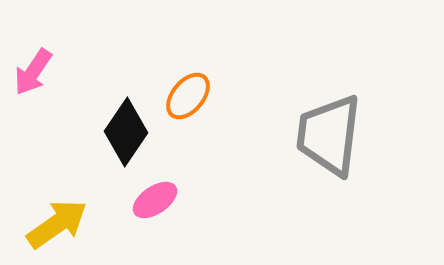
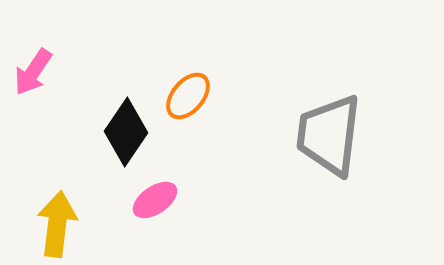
yellow arrow: rotated 48 degrees counterclockwise
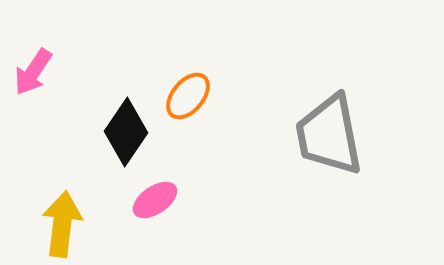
gray trapezoid: rotated 18 degrees counterclockwise
yellow arrow: moved 5 px right
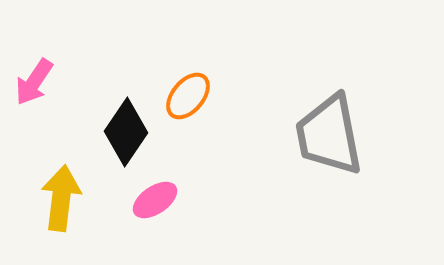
pink arrow: moved 1 px right, 10 px down
yellow arrow: moved 1 px left, 26 px up
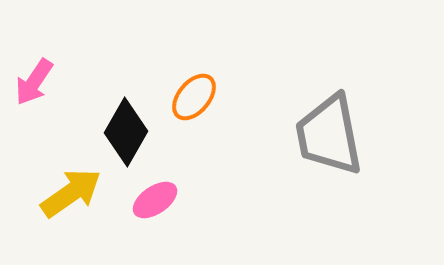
orange ellipse: moved 6 px right, 1 px down
black diamond: rotated 4 degrees counterclockwise
yellow arrow: moved 10 px right, 5 px up; rotated 48 degrees clockwise
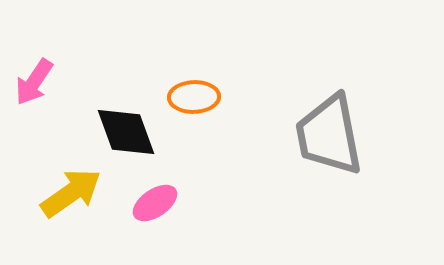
orange ellipse: rotated 48 degrees clockwise
black diamond: rotated 50 degrees counterclockwise
pink ellipse: moved 3 px down
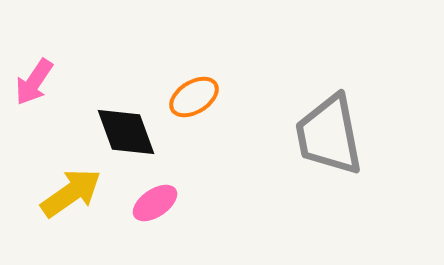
orange ellipse: rotated 30 degrees counterclockwise
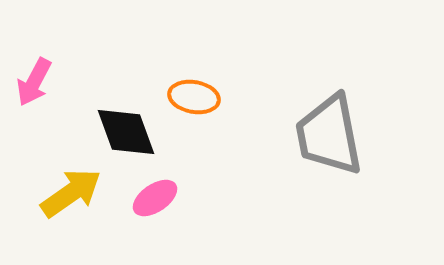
pink arrow: rotated 6 degrees counterclockwise
orange ellipse: rotated 42 degrees clockwise
pink ellipse: moved 5 px up
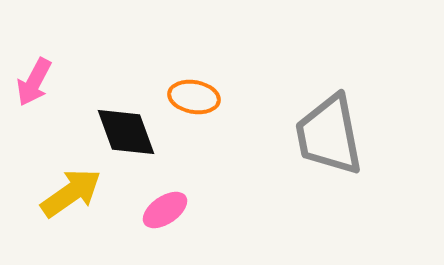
pink ellipse: moved 10 px right, 12 px down
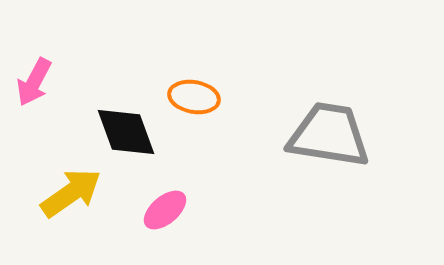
gray trapezoid: rotated 110 degrees clockwise
pink ellipse: rotated 6 degrees counterclockwise
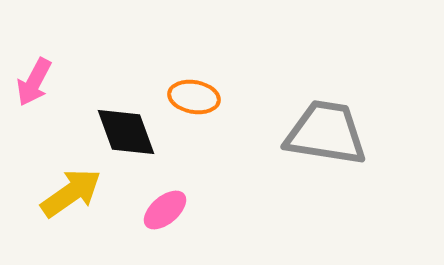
gray trapezoid: moved 3 px left, 2 px up
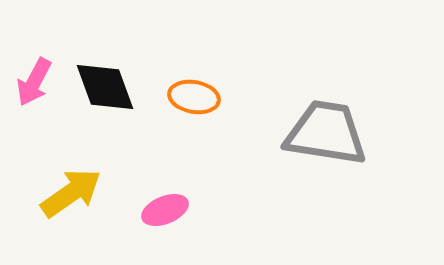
black diamond: moved 21 px left, 45 px up
pink ellipse: rotated 18 degrees clockwise
